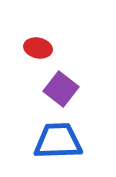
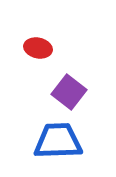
purple square: moved 8 px right, 3 px down
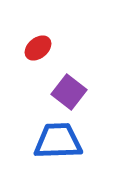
red ellipse: rotated 52 degrees counterclockwise
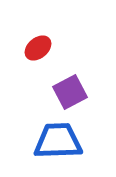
purple square: moved 1 px right; rotated 24 degrees clockwise
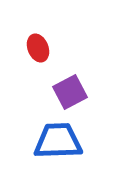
red ellipse: rotated 72 degrees counterclockwise
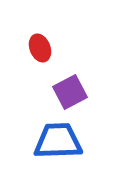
red ellipse: moved 2 px right
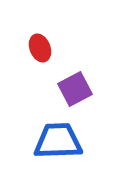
purple square: moved 5 px right, 3 px up
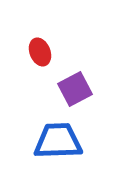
red ellipse: moved 4 px down
